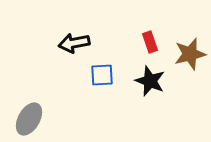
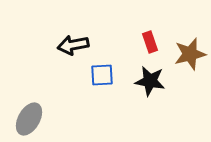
black arrow: moved 1 px left, 2 px down
black star: rotated 12 degrees counterclockwise
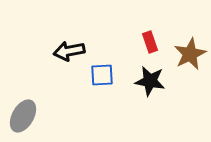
black arrow: moved 4 px left, 6 px down
brown star: rotated 12 degrees counterclockwise
gray ellipse: moved 6 px left, 3 px up
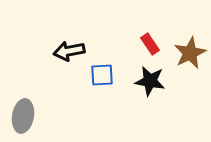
red rectangle: moved 2 px down; rotated 15 degrees counterclockwise
brown star: moved 1 px up
gray ellipse: rotated 20 degrees counterclockwise
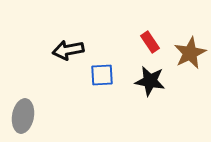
red rectangle: moved 2 px up
black arrow: moved 1 px left, 1 px up
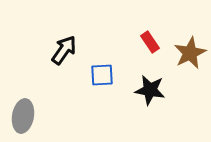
black arrow: moved 4 px left; rotated 136 degrees clockwise
black star: moved 9 px down
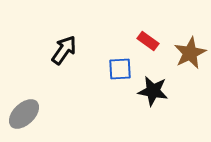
red rectangle: moved 2 px left, 1 px up; rotated 20 degrees counterclockwise
blue square: moved 18 px right, 6 px up
black star: moved 3 px right, 1 px down
gray ellipse: moved 1 px right, 2 px up; rotated 36 degrees clockwise
